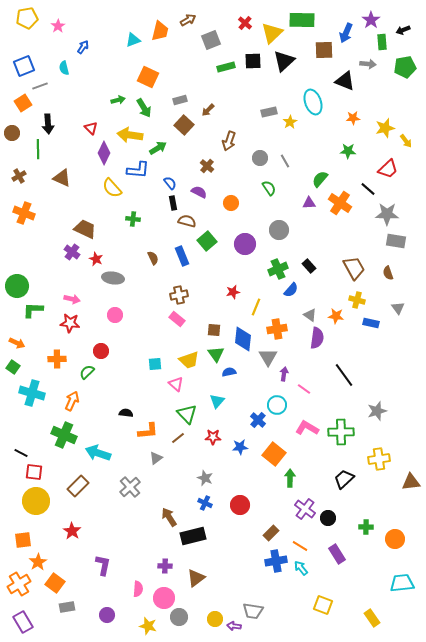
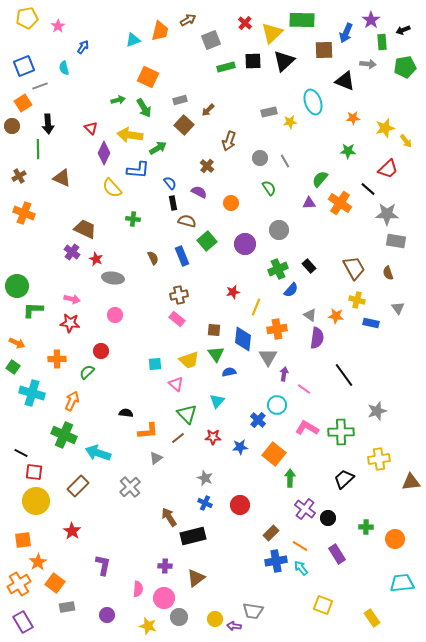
yellow star at (290, 122): rotated 24 degrees clockwise
brown circle at (12, 133): moved 7 px up
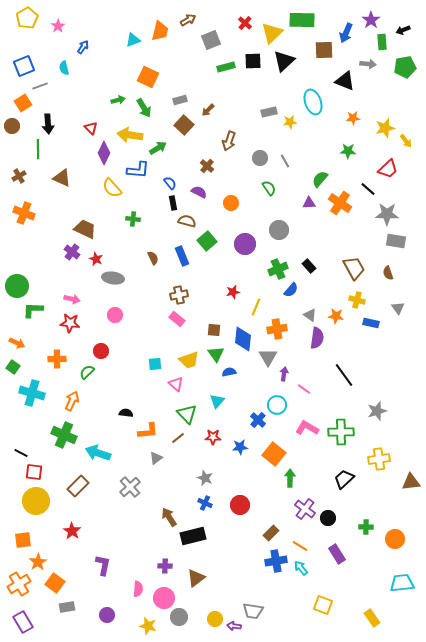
yellow pentagon at (27, 18): rotated 20 degrees counterclockwise
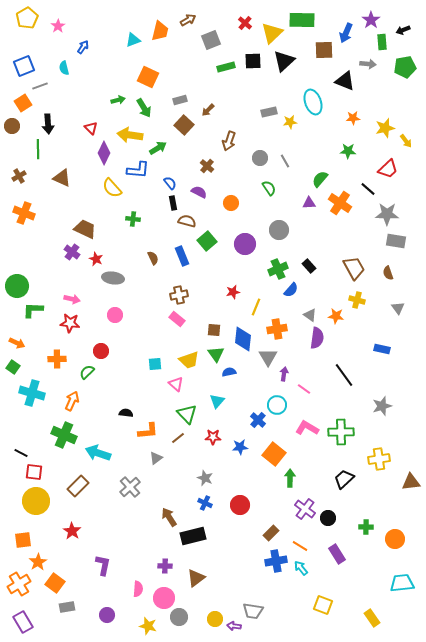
blue rectangle at (371, 323): moved 11 px right, 26 px down
gray star at (377, 411): moved 5 px right, 5 px up
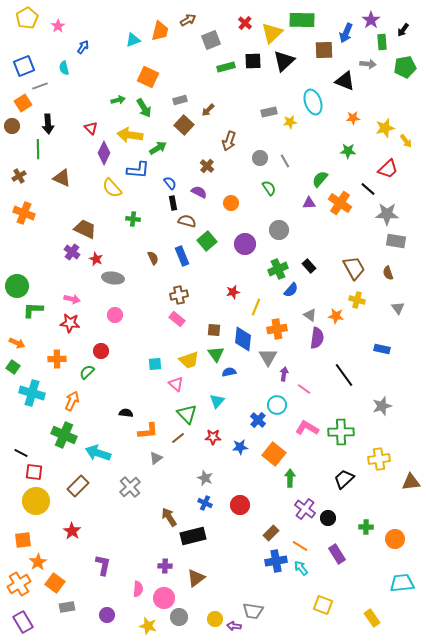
black arrow at (403, 30): rotated 32 degrees counterclockwise
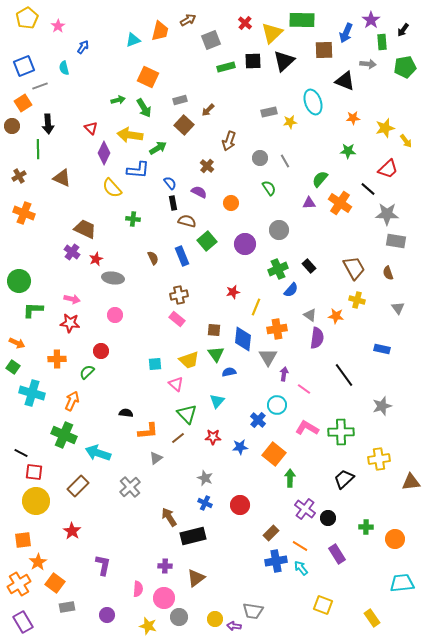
red star at (96, 259): rotated 24 degrees clockwise
green circle at (17, 286): moved 2 px right, 5 px up
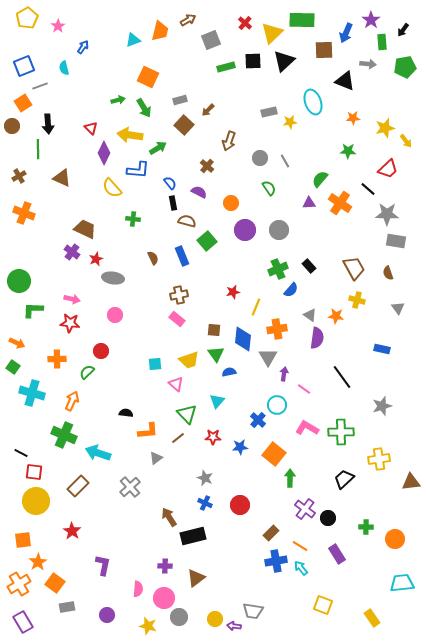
purple circle at (245, 244): moved 14 px up
black line at (344, 375): moved 2 px left, 2 px down
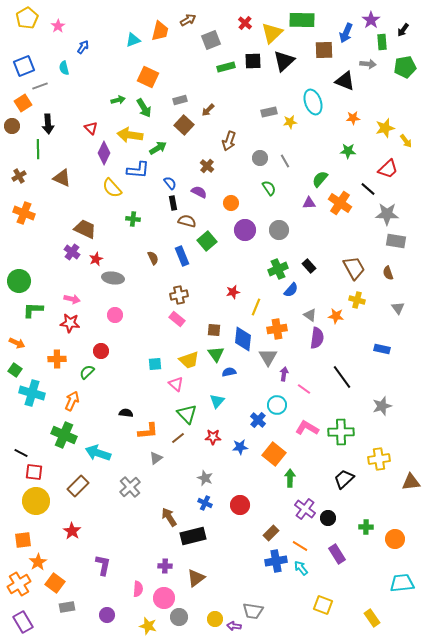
green square at (13, 367): moved 2 px right, 3 px down
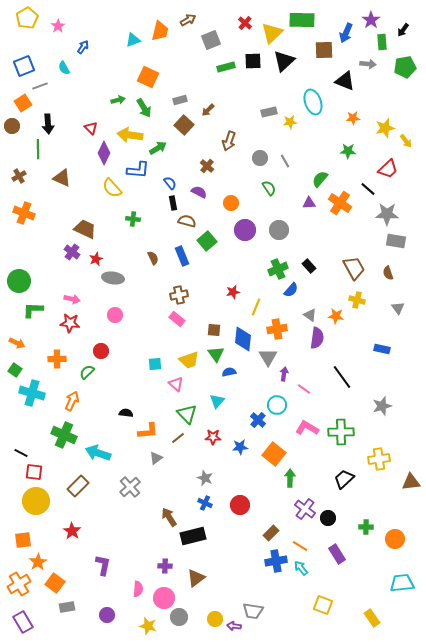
cyan semicircle at (64, 68): rotated 16 degrees counterclockwise
